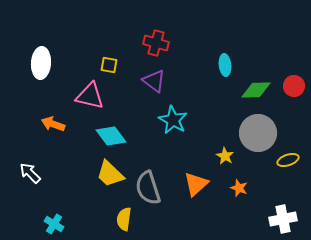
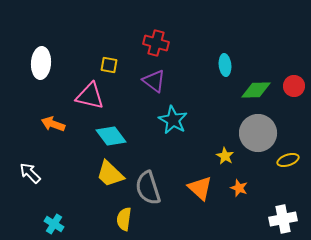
orange triangle: moved 4 px right, 4 px down; rotated 36 degrees counterclockwise
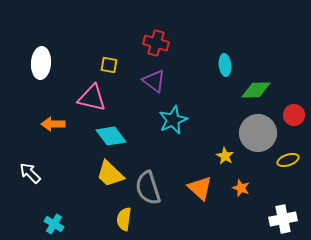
red circle: moved 29 px down
pink triangle: moved 2 px right, 2 px down
cyan star: rotated 20 degrees clockwise
orange arrow: rotated 20 degrees counterclockwise
orange star: moved 2 px right
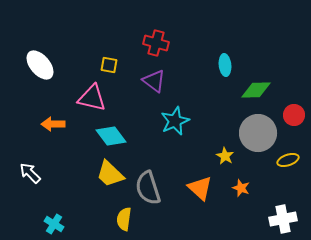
white ellipse: moved 1 px left, 2 px down; rotated 44 degrees counterclockwise
cyan star: moved 2 px right, 1 px down
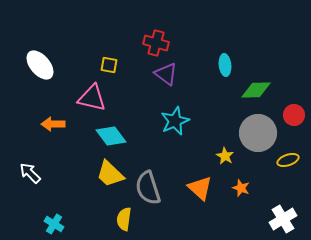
purple triangle: moved 12 px right, 7 px up
white cross: rotated 20 degrees counterclockwise
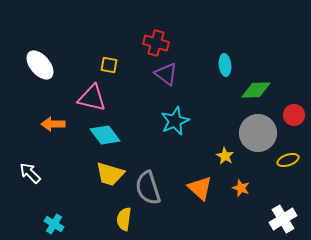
cyan diamond: moved 6 px left, 1 px up
yellow trapezoid: rotated 28 degrees counterclockwise
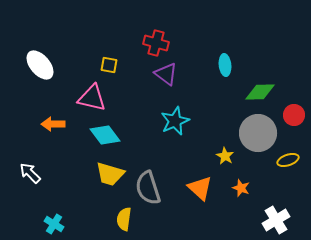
green diamond: moved 4 px right, 2 px down
white cross: moved 7 px left, 1 px down
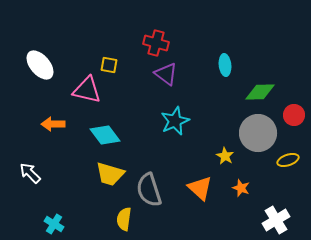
pink triangle: moved 5 px left, 8 px up
gray semicircle: moved 1 px right, 2 px down
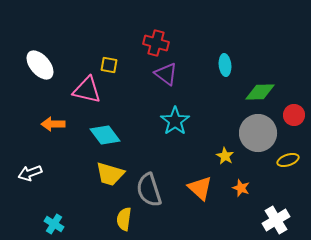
cyan star: rotated 12 degrees counterclockwise
white arrow: rotated 65 degrees counterclockwise
